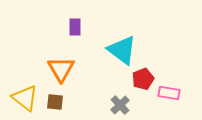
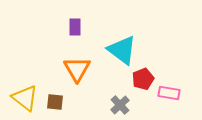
orange triangle: moved 16 px right
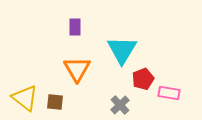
cyan triangle: rotated 24 degrees clockwise
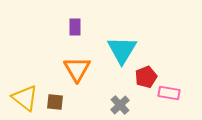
red pentagon: moved 3 px right, 2 px up
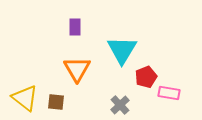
brown square: moved 1 px right
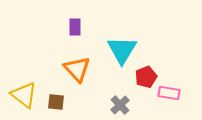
orange triangle: rotated 12 degrees counterclockwise
yellow triangle: moved 1 px left, 3 px up
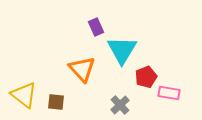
purple rectangle: moved 21 px right; rotated 24 degrees counterclockwise
orange triangle: moved 5 px right
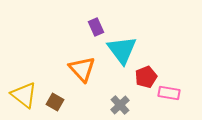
cyan triangle: rotated 8 degrees counterclockwise
brown square: moved 1 px left; rotated 24 degrees clockwise
